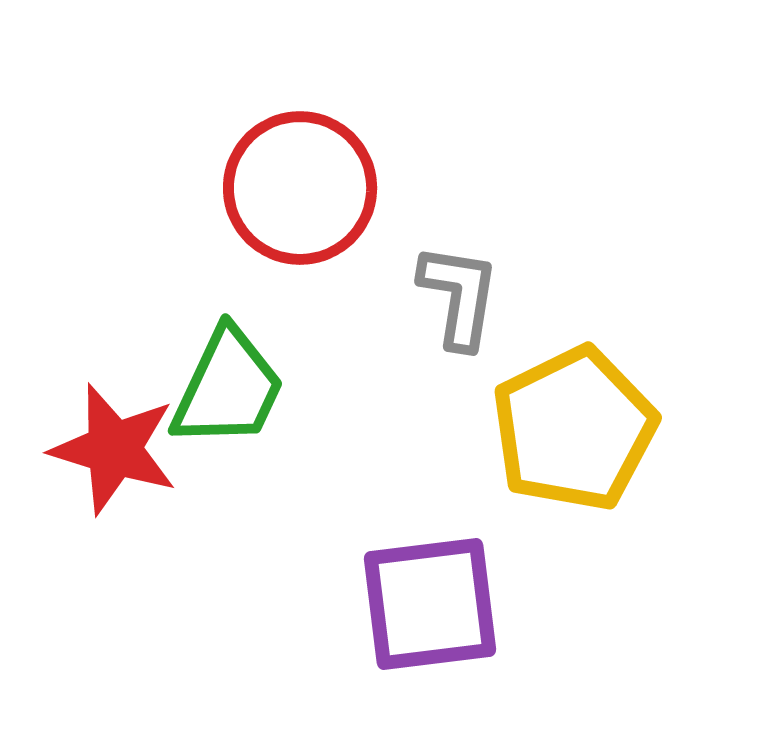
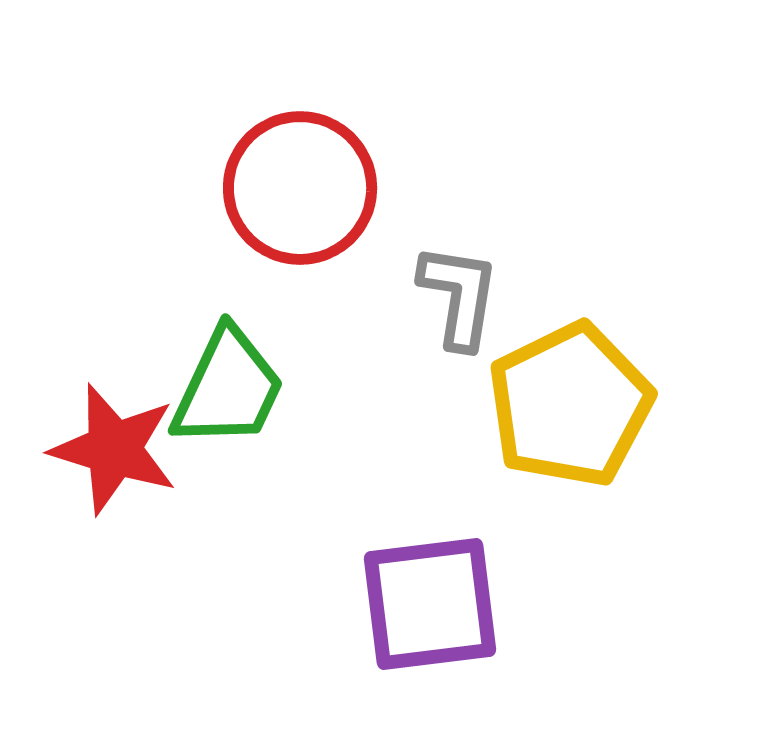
yellow pentagon: moved 4 px left, 24 px up
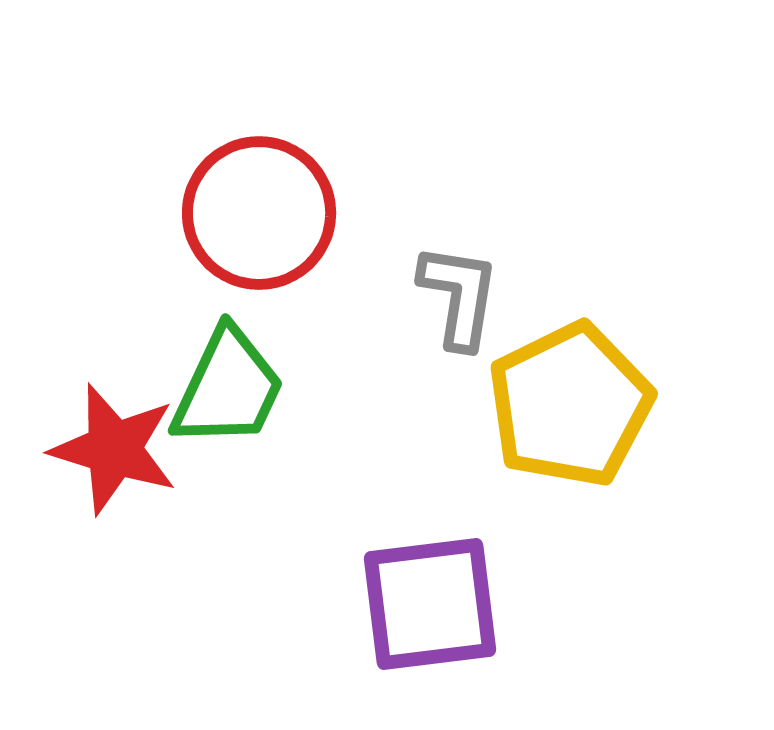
red circle: moved 41 px left, 25 px down
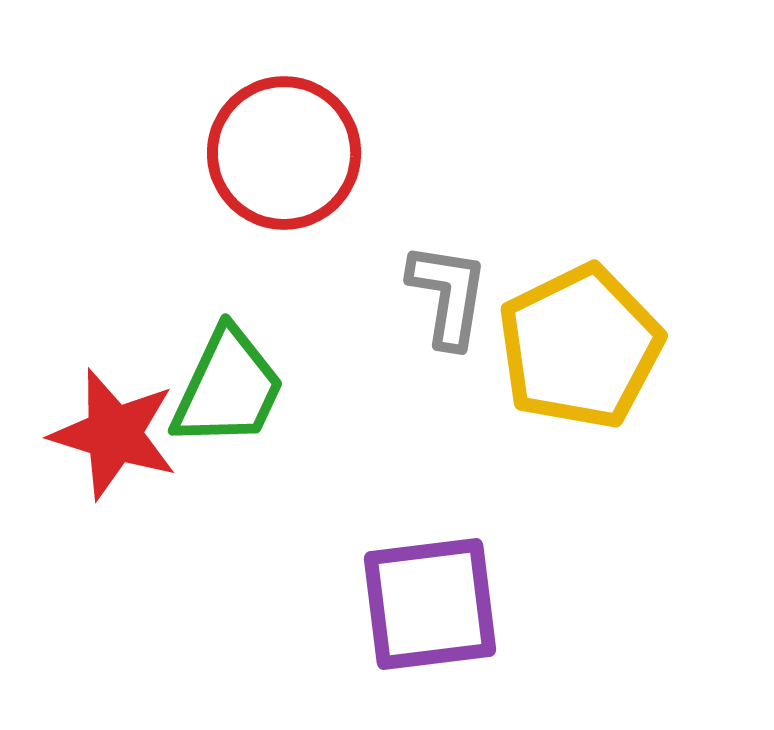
red circle: moved 25 px right, 60 px up
gray L-shape: moved 11 px left, 1 px up
yellow pentagon: moved 10 px right, 58 px up
red star: moved 15 px up
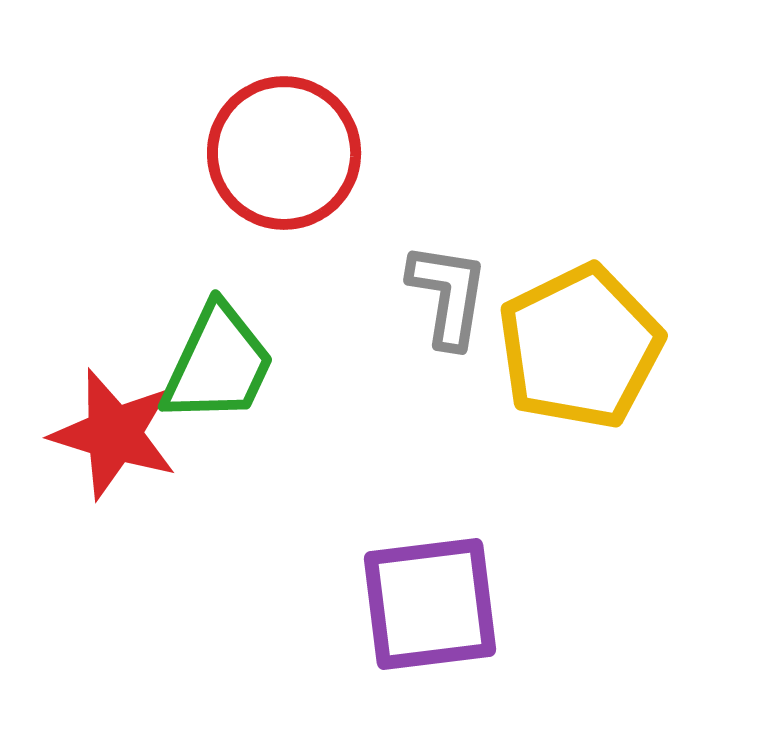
green trapezoid: moved 10 px left, 24 px up
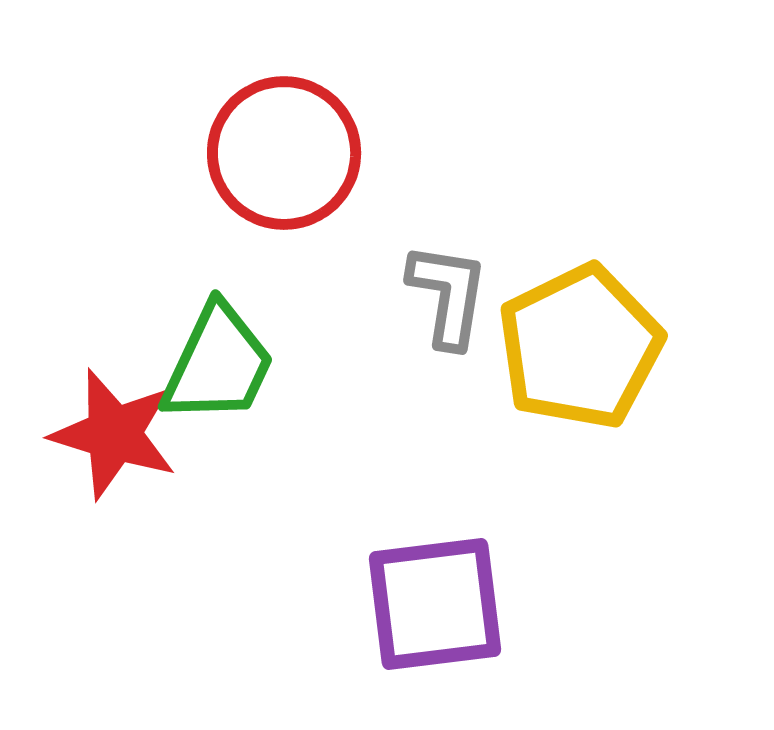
purple square: moved 5 px right
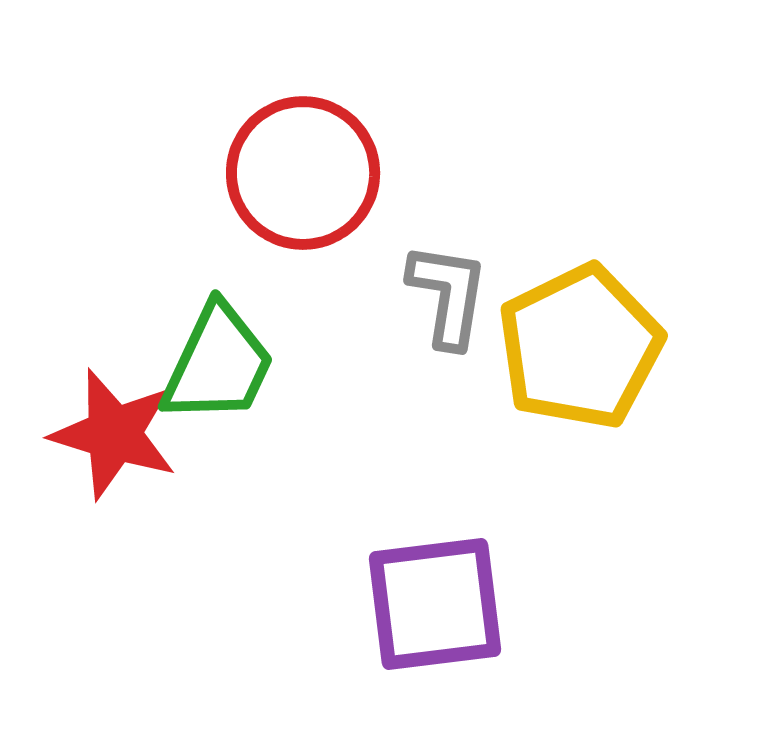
red circle: moved 19 px right, 20 px down
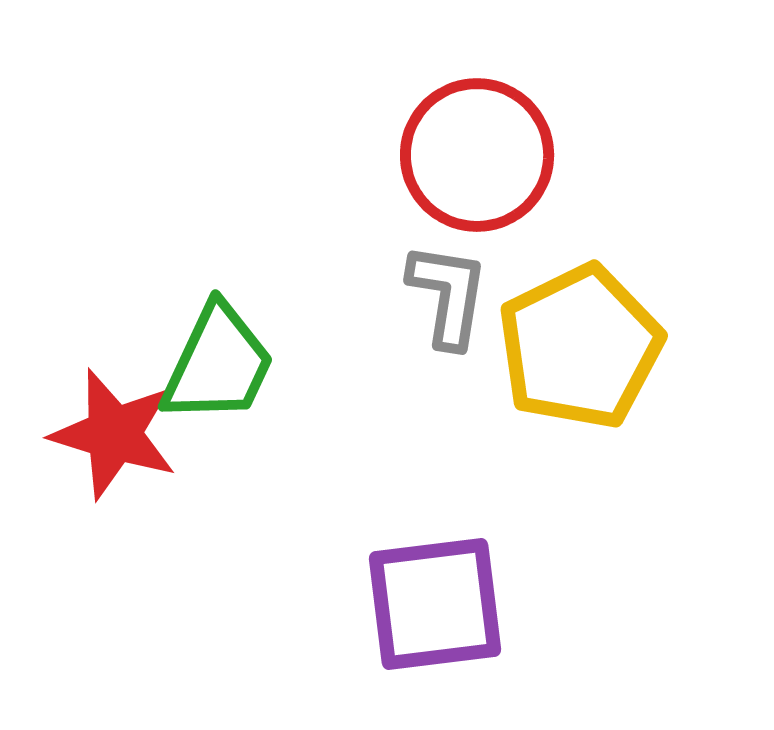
red circle: moved 174 px right, 18 px up
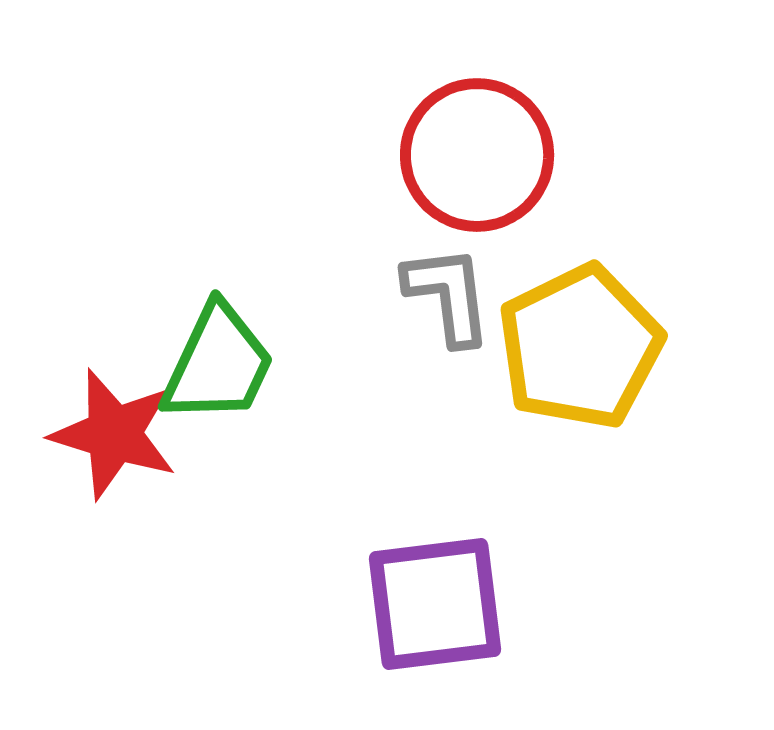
gray L-shape: rotated 16 degrees counterclockwise
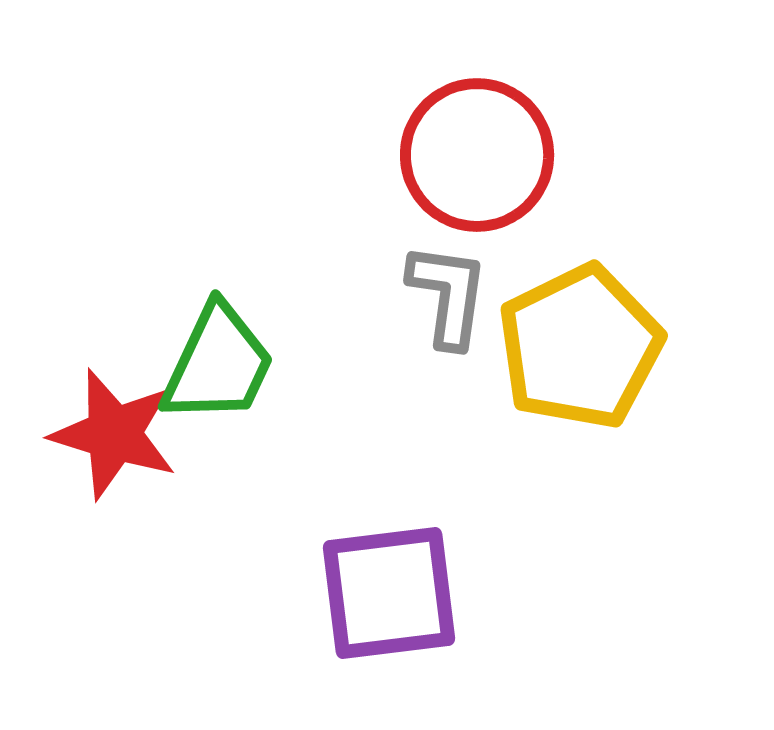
gray L-shape: rotated 15 degrees clockwise
purple square: moved 46 px left, 11 px up
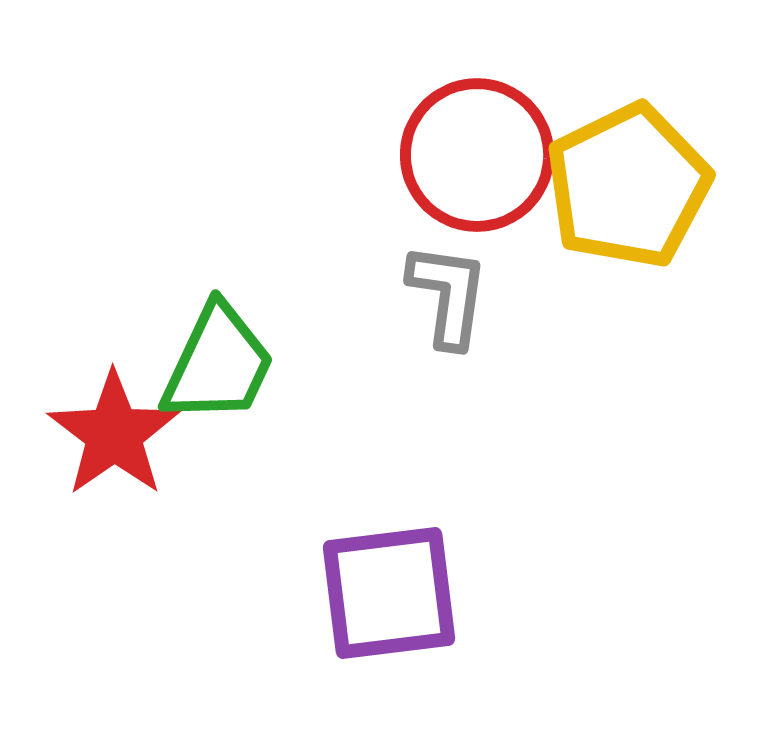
yellow pentagon: moved 48 px right, 161 px up
red star: rotated 20 degrees clockwise
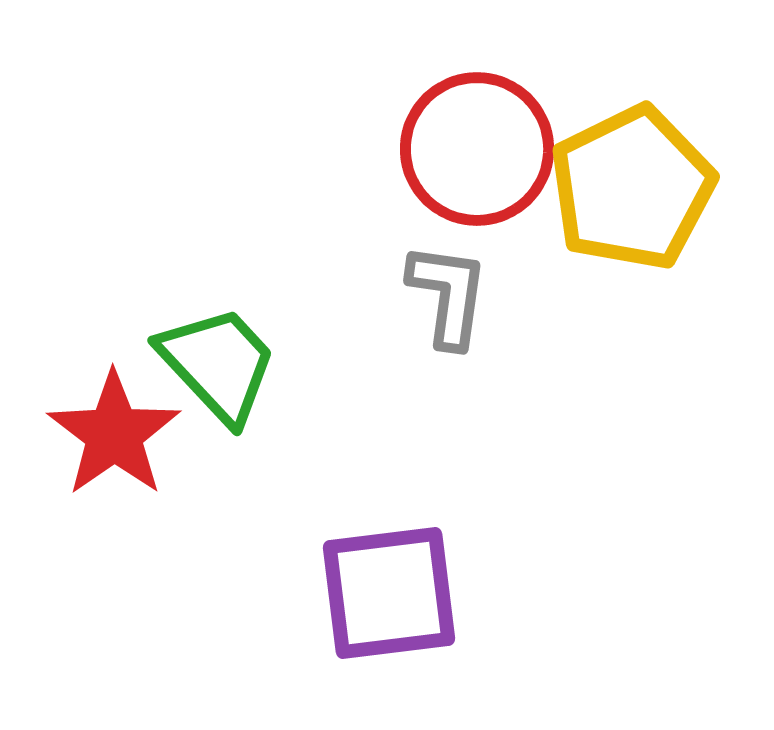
red circle: moved 6 px up
yellow pentagon: moved 4 px right, 2 px down
green trapezoid: rotated 68 degrees counterclockwise
